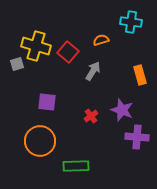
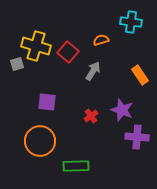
orange rectangle: rotated 18 degrees counterclockwise
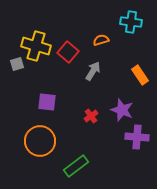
green rectangle: rotated 35 degrees counterclockwise
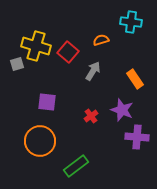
orange rectangle: moved 5 px left, 4 px down
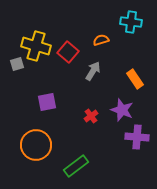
purple square: rotated 18 degrees counterclockwise
orange circle: moved 4 px left, 4 px down
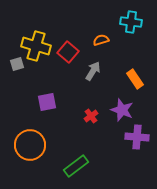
orange circle: moved 6 px left
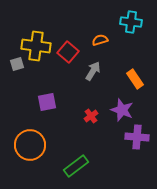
orange semicircle: moved 1 px left
yellow cross: rotated 8 degrees counterclockwise
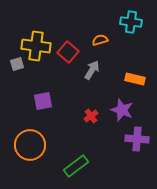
gray arrow: moved 1 px left, 1 px up
orange rectangle: rotated 42 degrees counterclockwise
purple square: moved 4 px left, 1 px up
purple cross: moved 2 px down
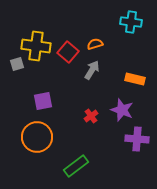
orange semicircle: moved 5 px left, 4 px down
orange circle: moved 7 px right, 8 px up
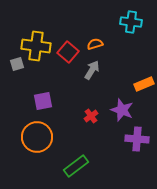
orange rectangle: moved 9 px right, 5 px down; rotated 36 degrees counterclockwise
